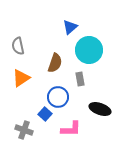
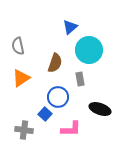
gray cross: rotated 12 degrees counterclockwise
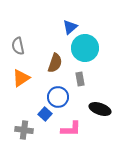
cyan circle: moved 4 px left, 2 px up
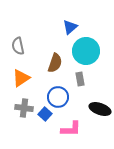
cyan circle: moved 1 px right, 3 px down
gray cross: moved 22 px up
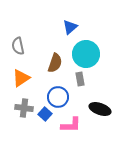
cyan circle: moved 3 px down
pink L-shape: moved 4 px up
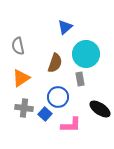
blue triangle: moved 5 px left
black ellipse: rotated 15 degrees clockwise
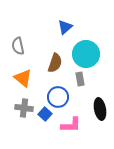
orange triangle: moved 2 px right; rotated 48 degrees counterclockwise
black ellipse: rotated 45 degrees clockwise
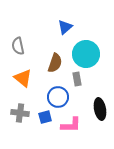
gray rectangle: moved 3 px left
gray cross: moved 4 px left, 5 px down
blue square: moved 3 px down; rotated 32 degrees clockwise
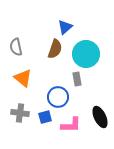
gray semicircle: moved 2 px left, 1 px down
brown semicircle: moved 14 px up
black ellipse: moved 8 px down; rotated 15 degrees counterclockwise
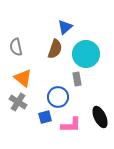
gray cross: moved 2 px left, 11 px up; rotated 24 degrees clockwise
